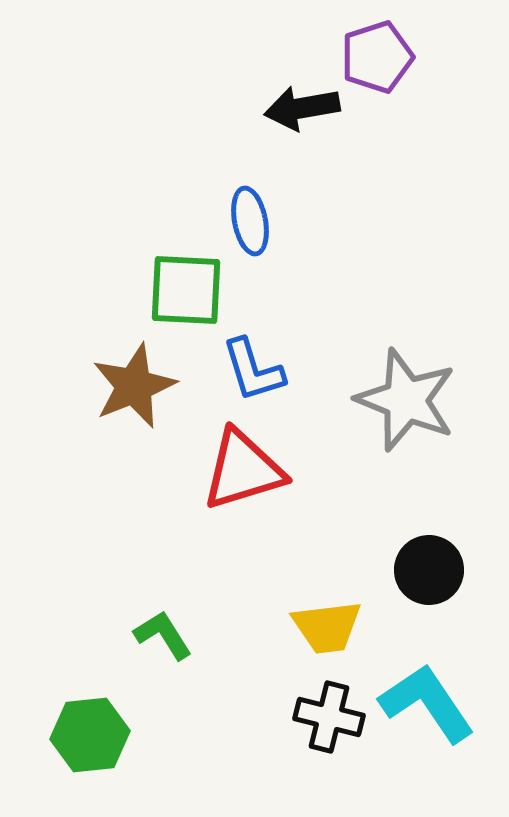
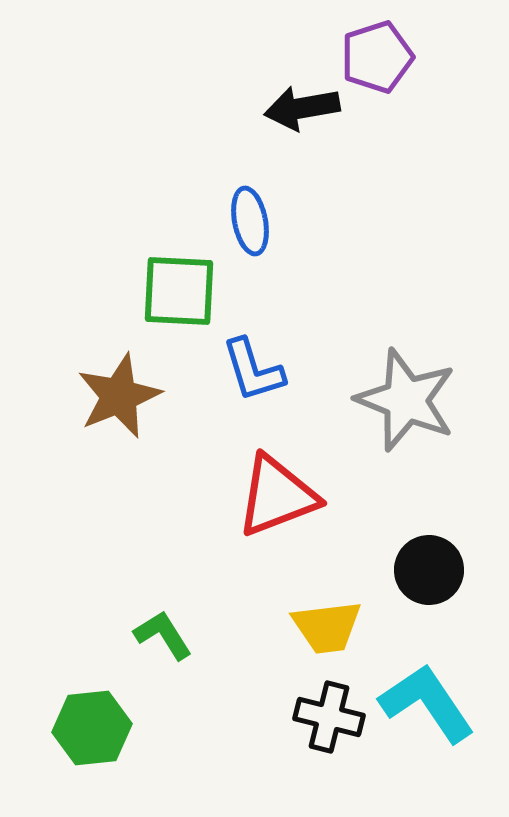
green square: moved 7 px left, 1 px down
brown star: moved 15 px left, 10 px down
red triangle: moved 34 px right, 26 px down; rotated 4 degrees counterclockwise
green hexagon: moved 2 px right, 7 px up
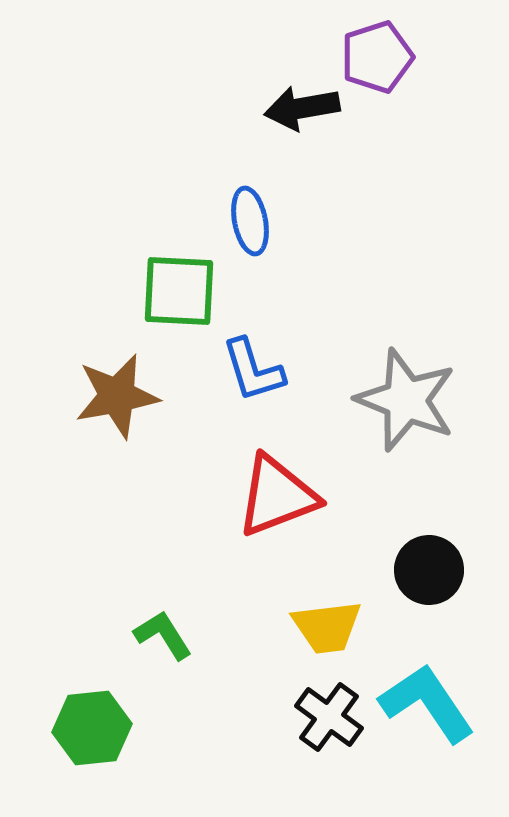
brown star: moved 2 px left; rotated 12 degrees clockwise
black cross: rotated 22 degrees clockwise
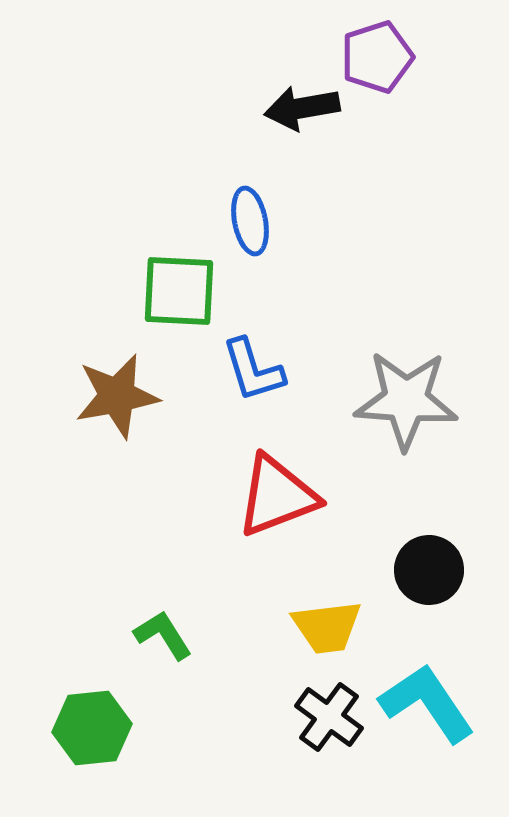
gray star: rotated 18 degrees counterclockwise
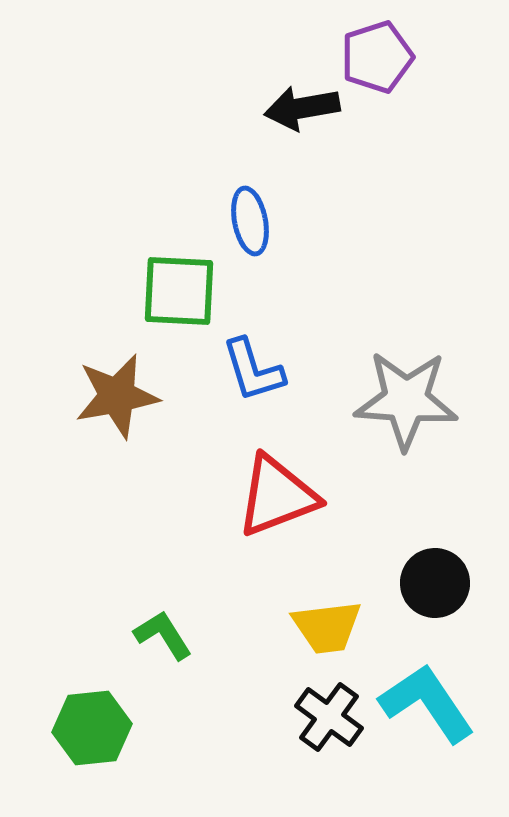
black circle: moved 6 px right, 13 px down
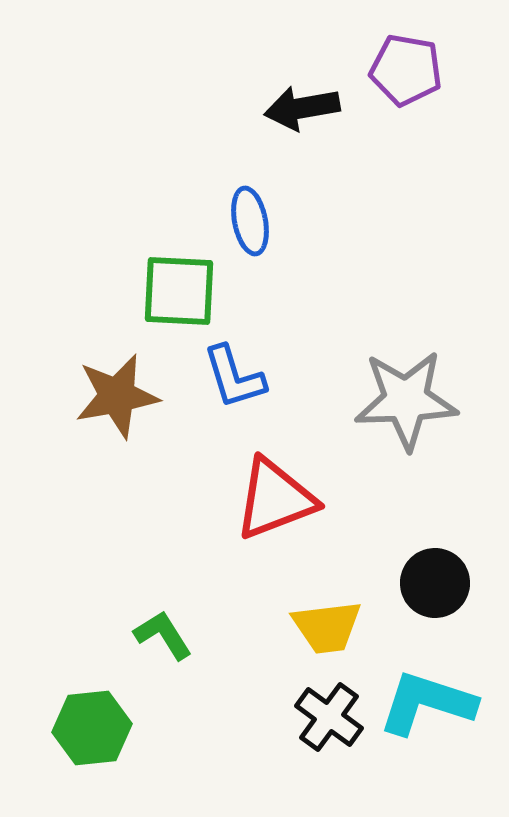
purple pentagon: moved 29 px right, 13 px down; rotated 28 degrees clockwise
blue L-shape: moved 19 px left, 7 px down
gray star: rotated 6 degrees counterclockwise
red triangle: moved 2 px left, 3 px down
cyan L-shape: rotated 38 degrees counterclockwise
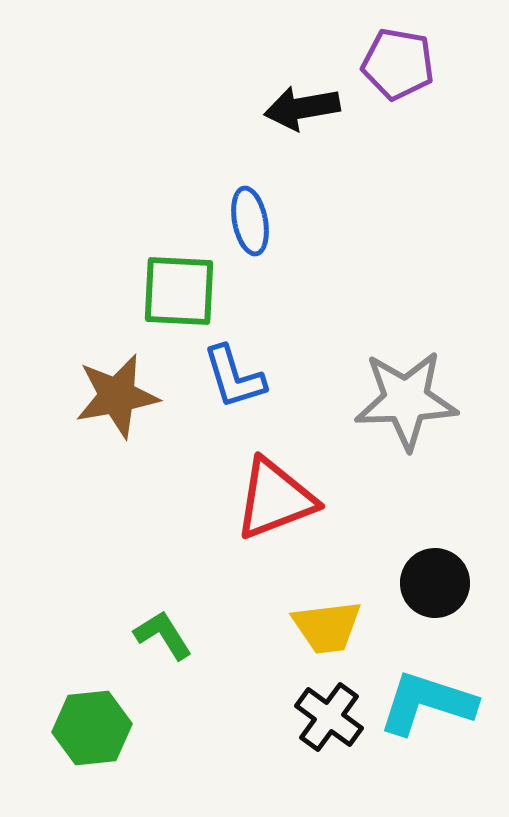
purple pentagon: moved 8 px left, 6 px up
